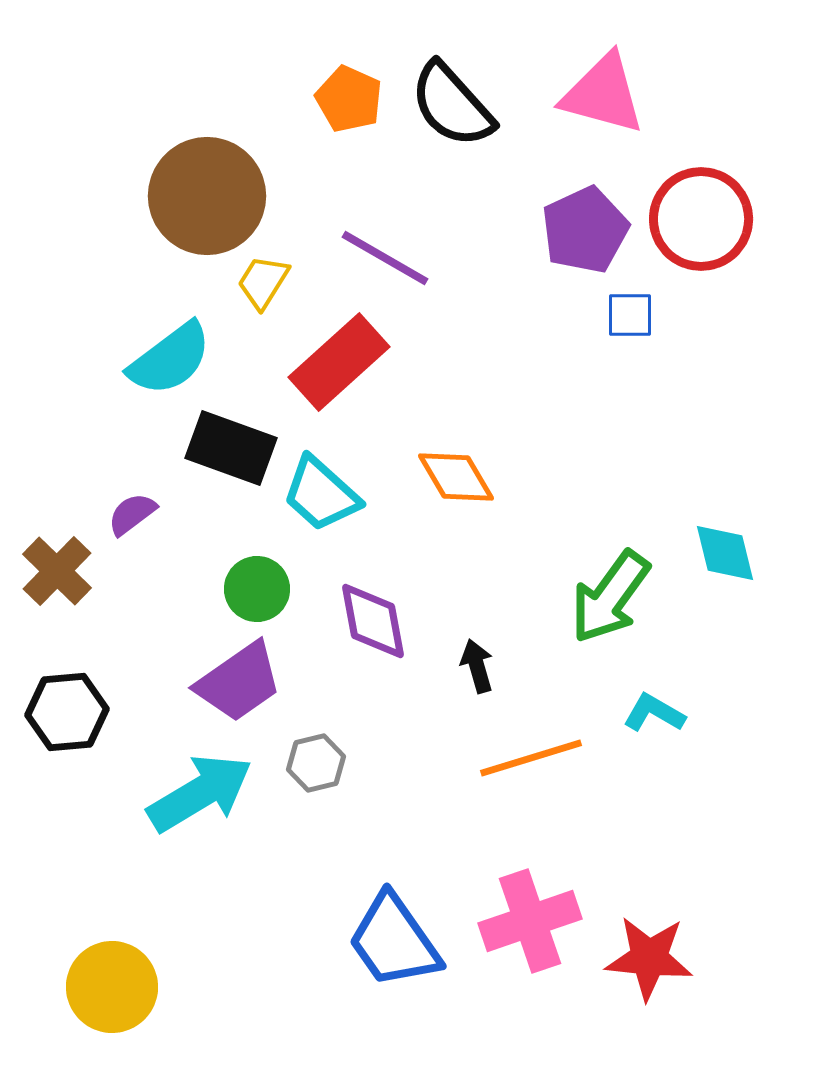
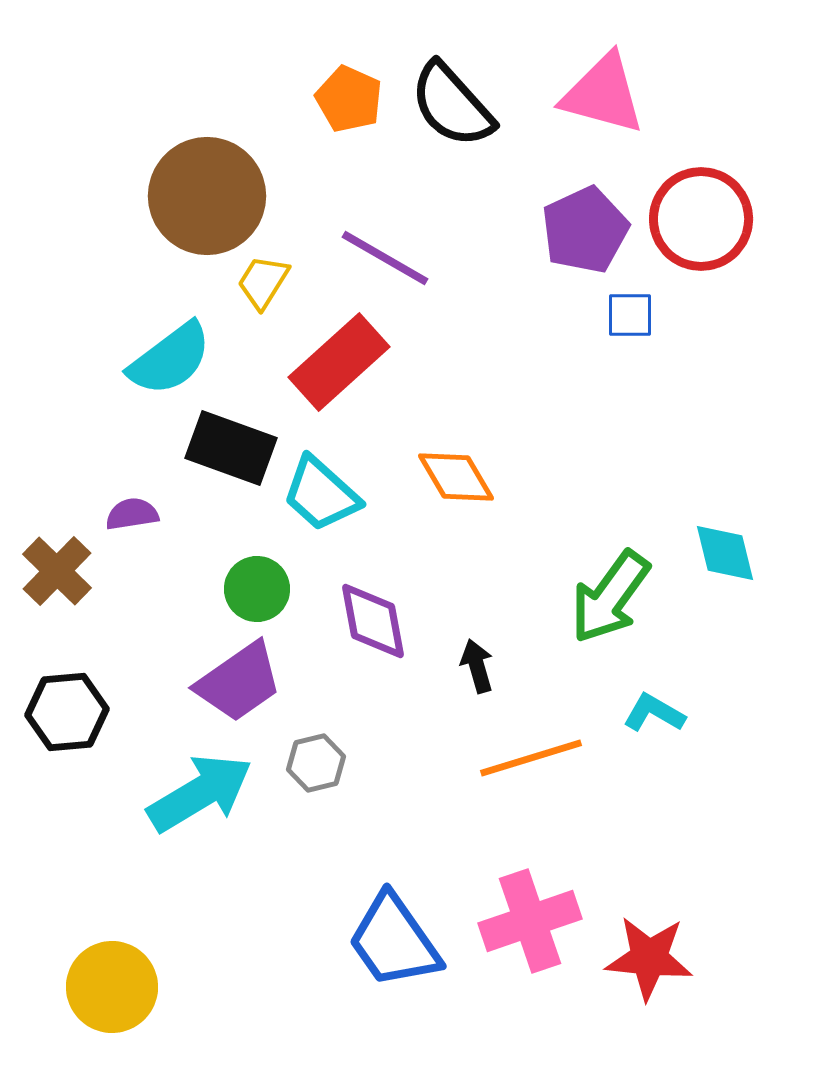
purple semicircle: rotated 28 degrees clockwise
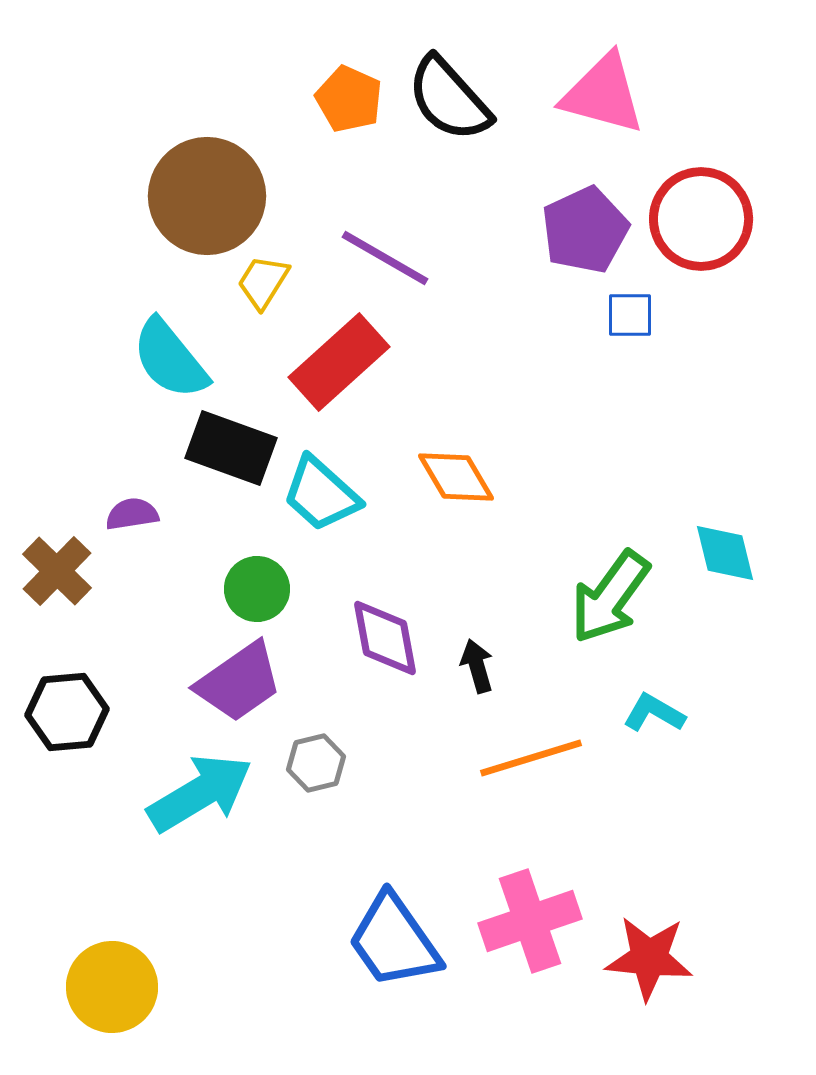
black semicircle: moved 3 px left, 6 px up
cyan semicircle: rotated 88 degrees clockwise
purple diamond: moved 12 px right, 17 px down
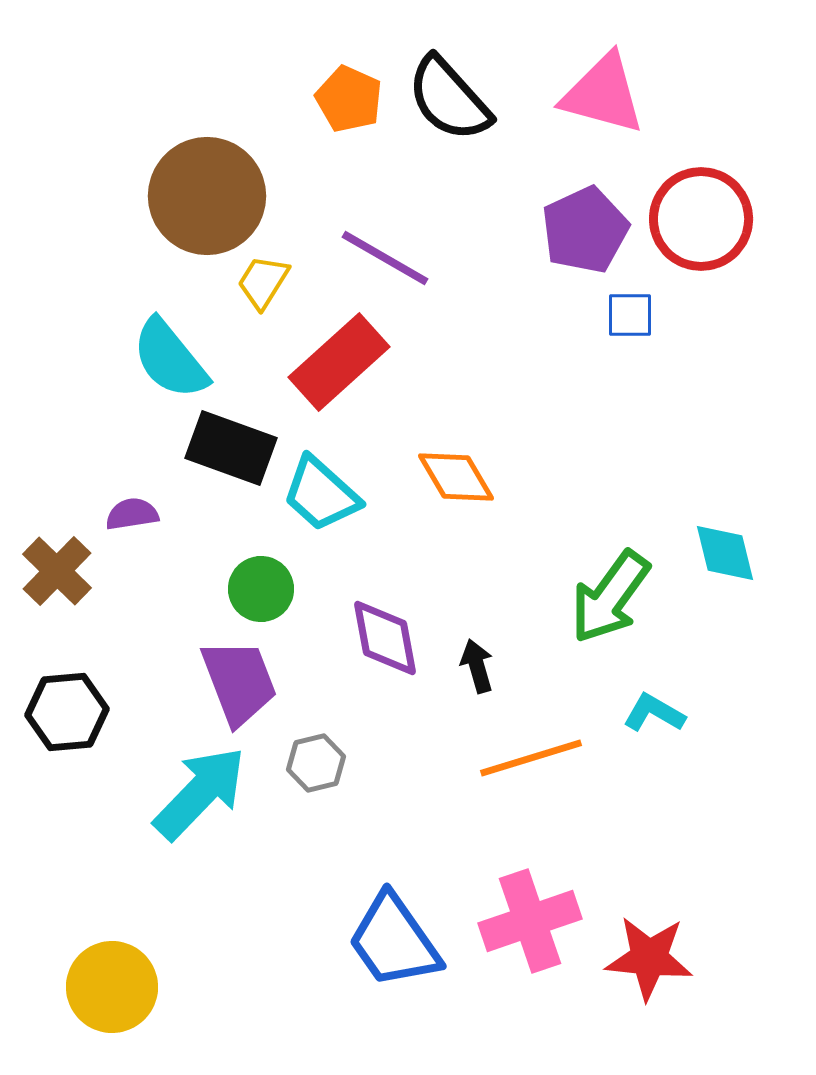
green circle: moved 4 px right
purple trapezoid: rotated 76 degrees counterclockwise
cyan arrow: rotated 15 degrees counterclockwise
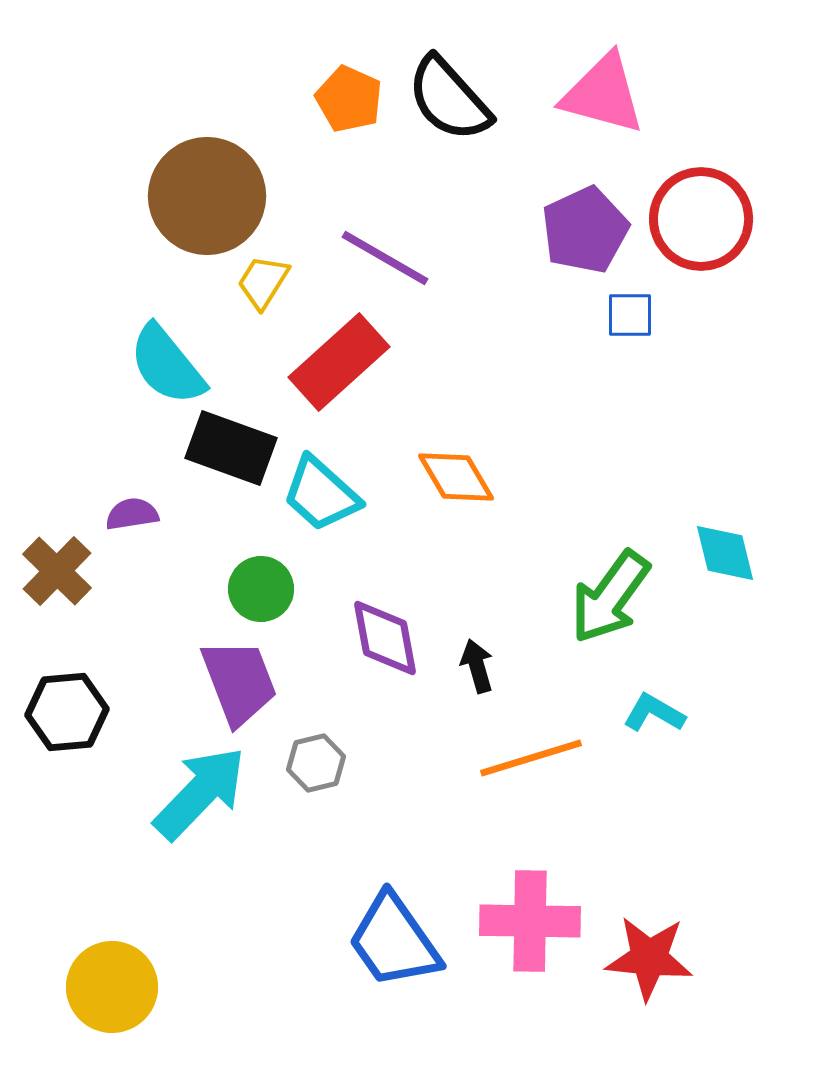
cyan semicircle: moved 3 px left, 6 px down
pink cross: rotated 20 degrees clockwise
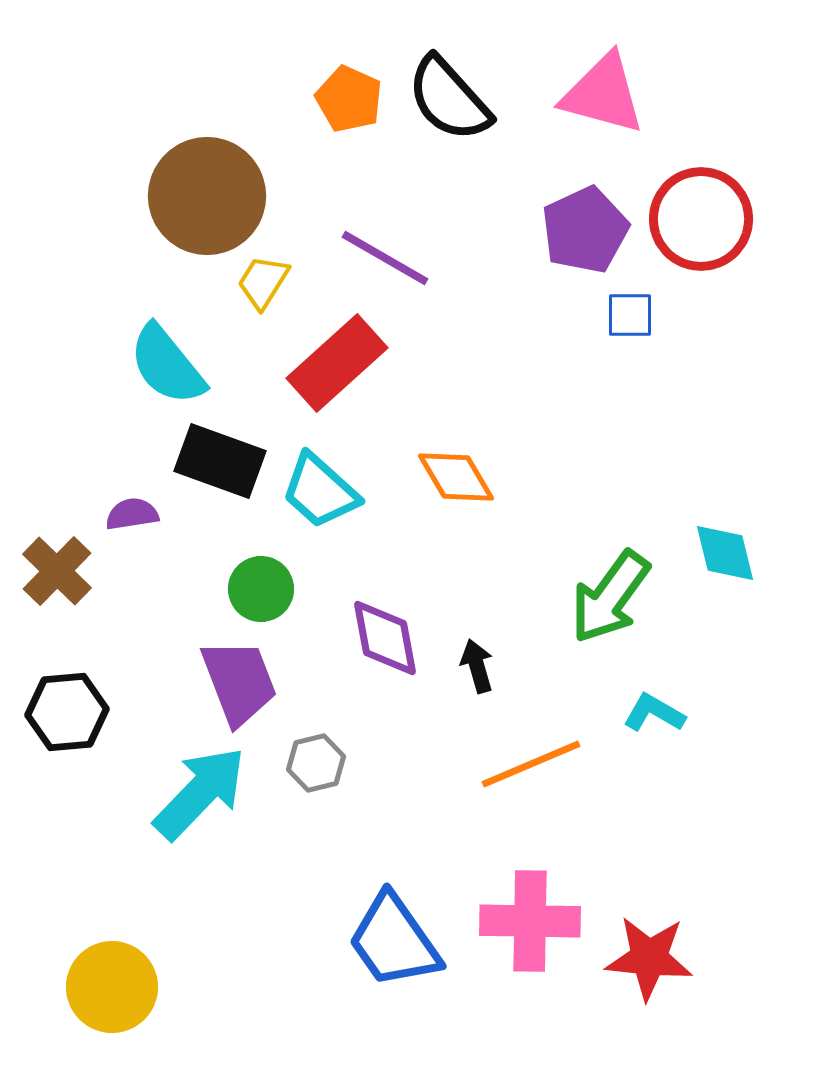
red rectangle: moved 2 px left, 1 px down
black rectangle: moved 11 px left, 13 px down
cyan trapezoid: moved 1 px left, 3 px up
orange line: moved 6 px down; rotated 6 degrees counterclockwise
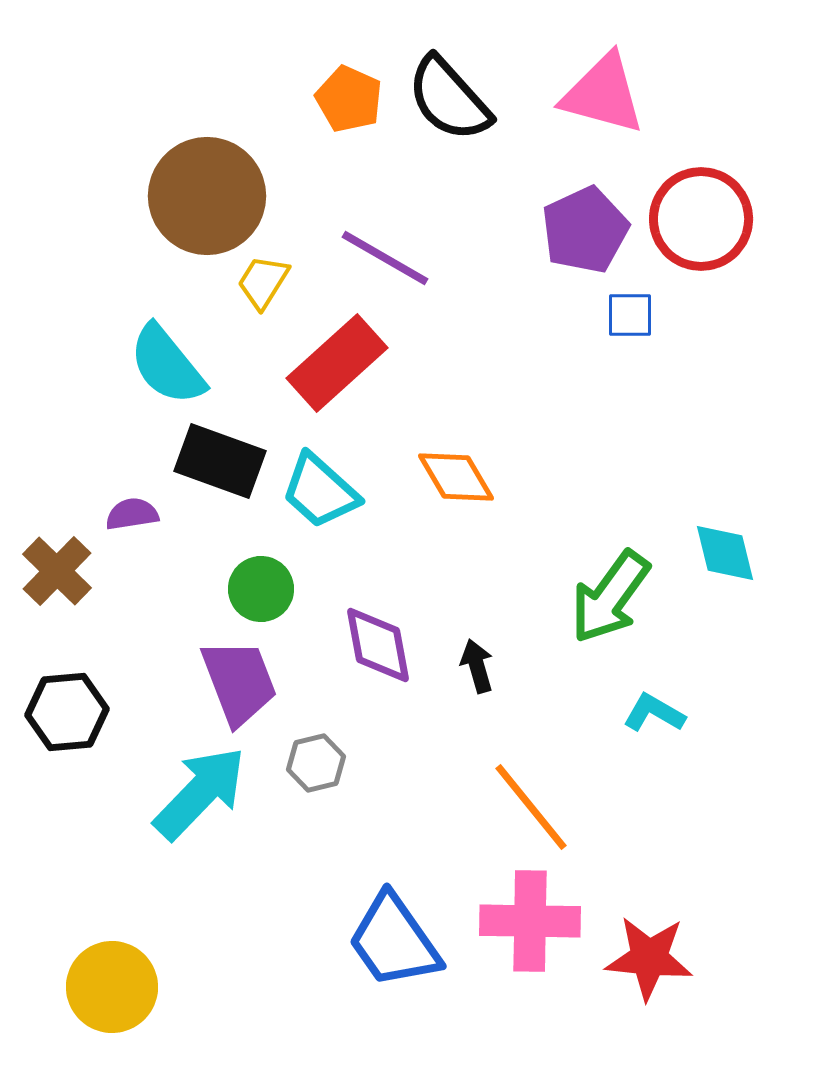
purple diamond: moved 7 px left, 7 px down
orange line: moved 43 px down; rotated 74 degrees clockwise
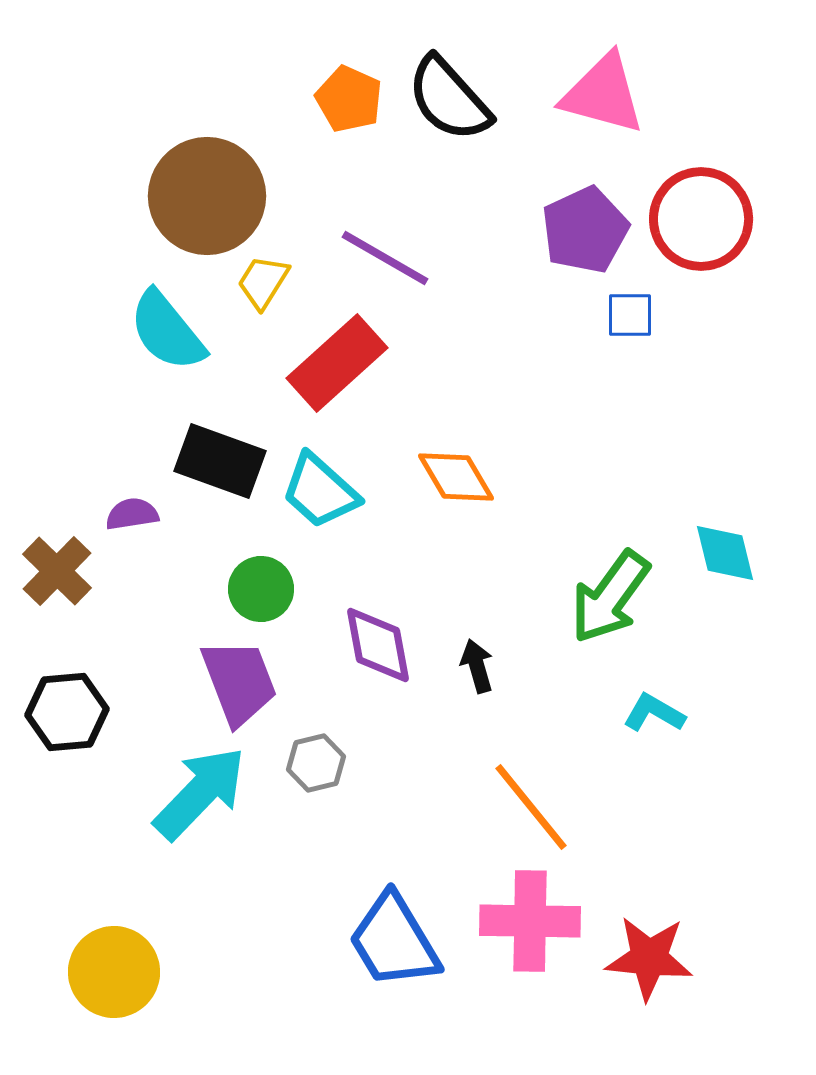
cyan semicircle: moved 34 px up
blue trapezoid: rotated 4 degrees clockwise
yellow circle: moved 2 px right, 15 px up
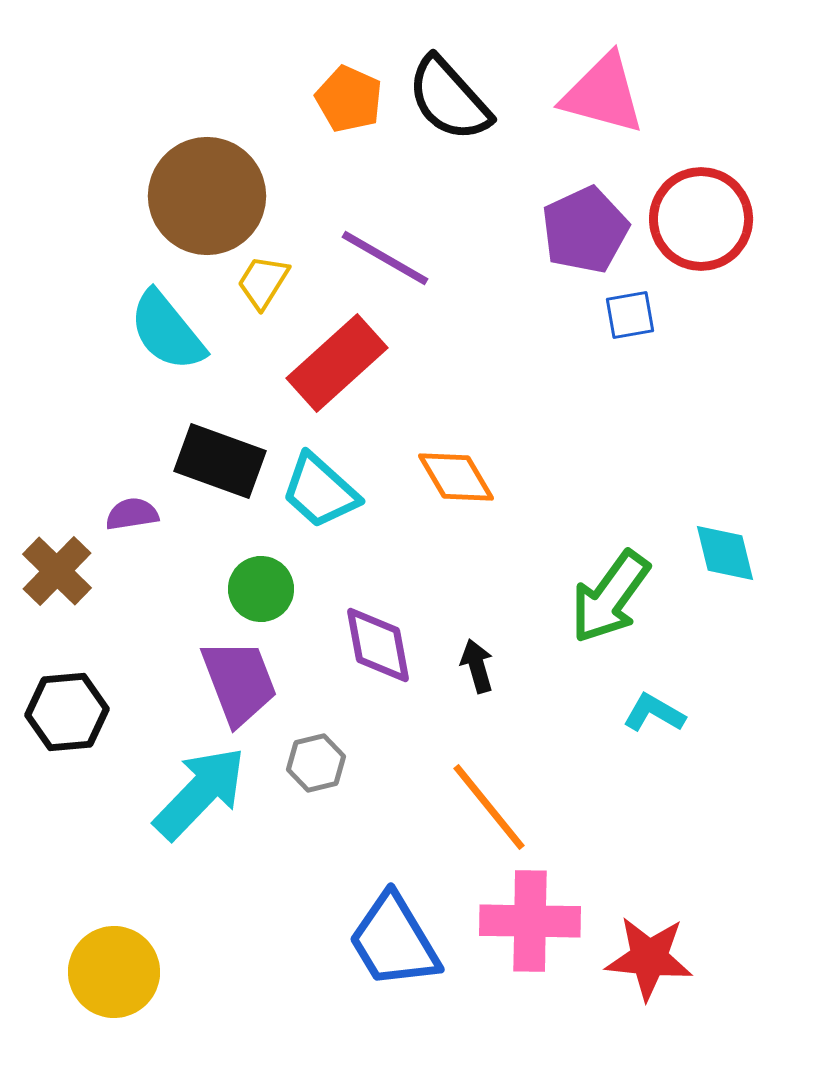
blue square: rotated 10 degrees counterclockwise
orange line: moved 42 px left
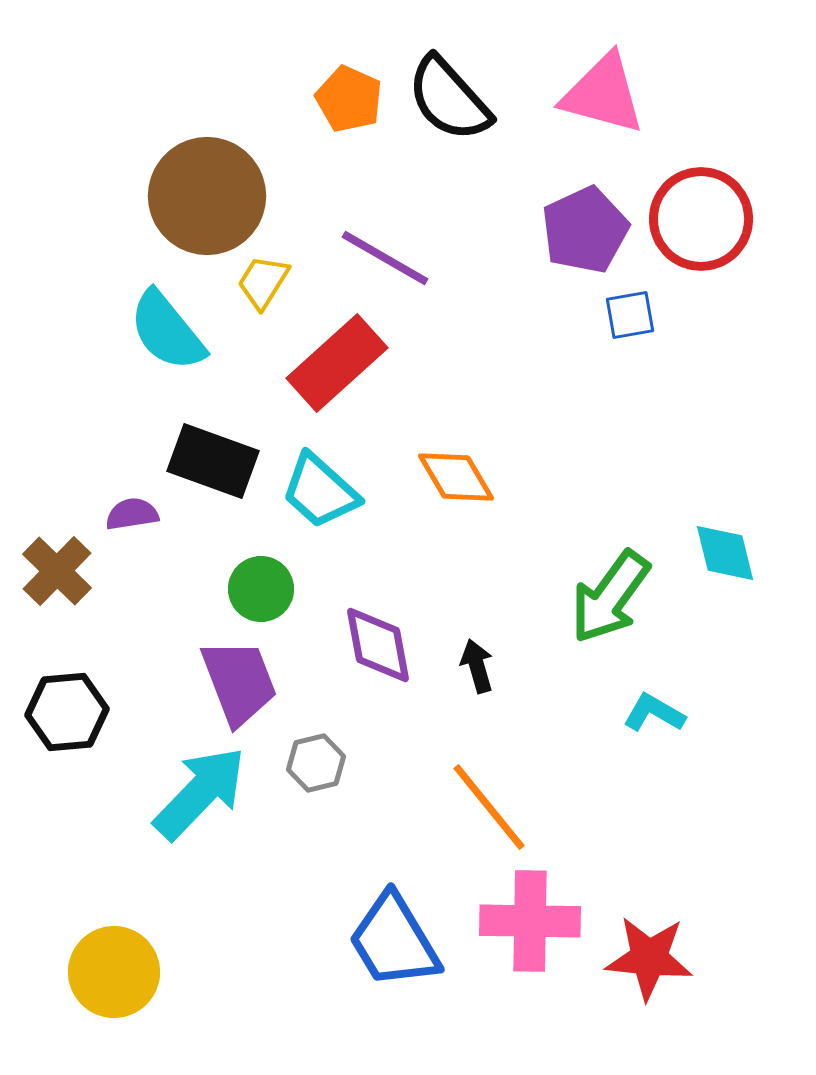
black rectangle: moved 7 px left
